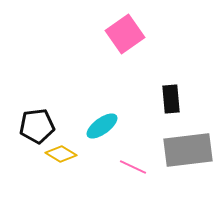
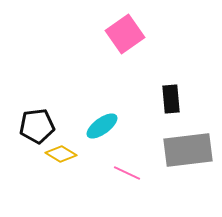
pink line: moved 6 px left, 6 px down
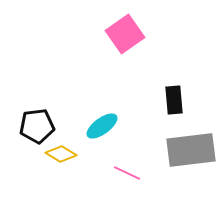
black rectangle: moved 3 px right, 1 px down
gray rectangle: moved 3 px right
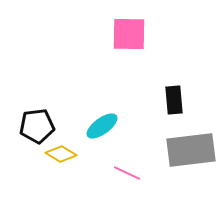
pink square: moved 4 px right; rotated 36 degrees clockwise
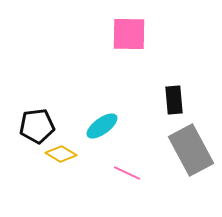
gray rectangle: rotated 69 degrees clockwise
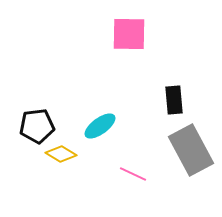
cyan ellipse: moved 2 px left
pink line: moved 6 px right, 1 px down
